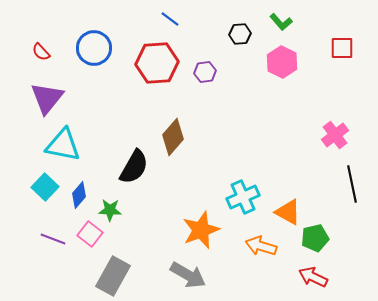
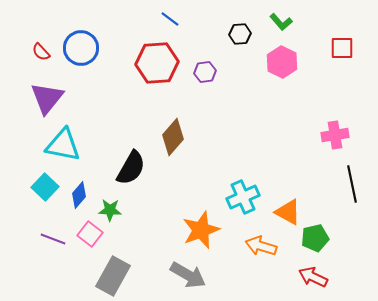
blue circle: moved 13 px left
pink cross: rotated 28 degrees clockwise
black semicircle: moved 3 px left, 1 px down
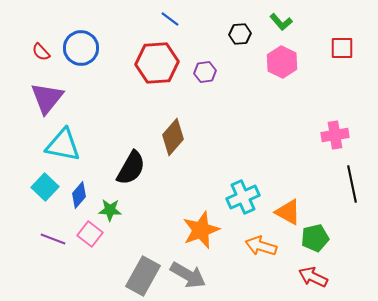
gray rectangle: moved 30 px right
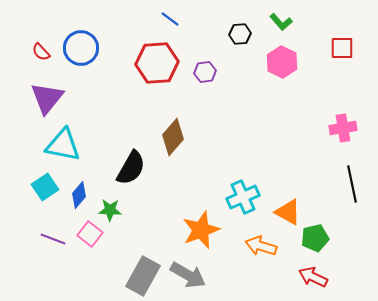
pink cross: moved 8 px right, 7 px up
cyan square: rotated 12 degrees clockwise
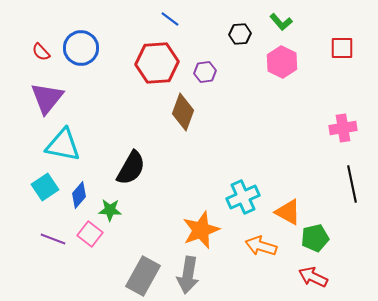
brown diamond: moved 10 px right, 25 px up; rotated 21 degrees counterclockwise
gray arrow: rotated 69 degrees clockwise
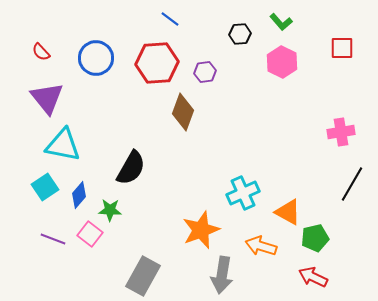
blue circle: moved 15 px right, 10 px down
purple triangle: rotated 18 degrees counterclockwise
pink cross: moved 2 px left, 4 px down
black line: rotated 42 degrees clockwise
cyan cross: moved 4 px up
gray arrow: moved 34 px right
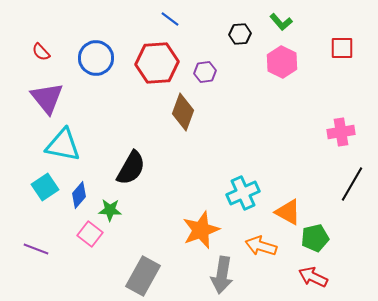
purple line: moved 17 px left, 10 px down
